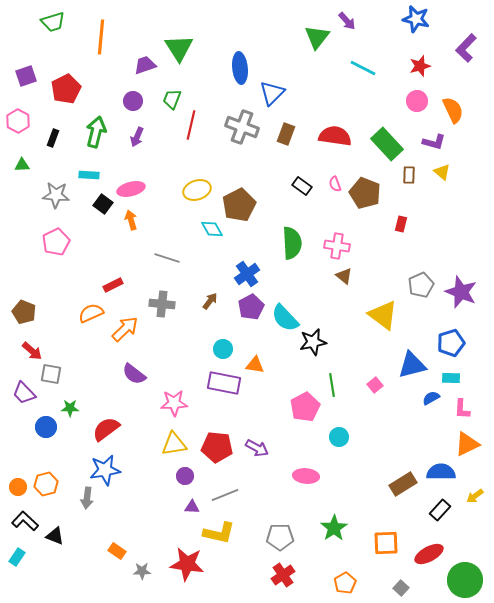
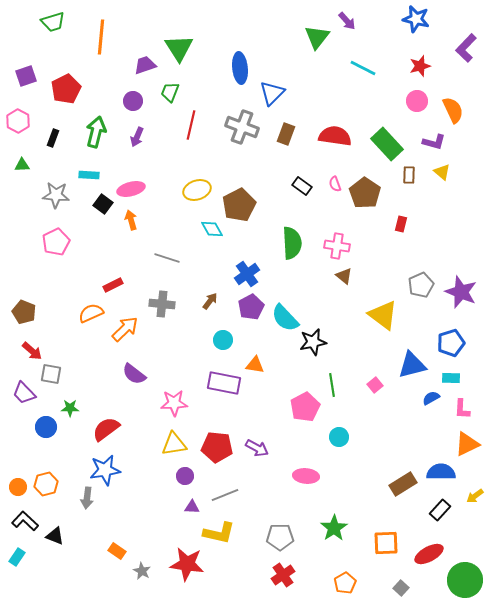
green trapezoid at (172, 99): moved 2 px left, 7 px up
brown pentagon at (365, 193): rotated 12 degrees clockwise
cyan circle at (223, 349): moved 9 px up
gray star at (142, 571): rotated 30 degrees clockwise
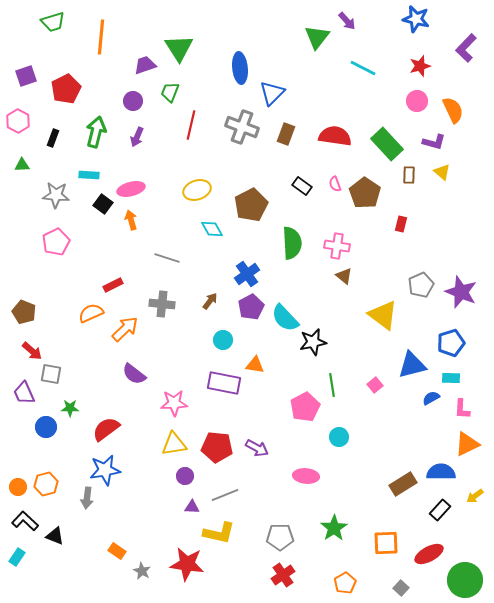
brown pentagon at (239, 205): moved 12 px right
purple trapezoid at (24, 393): rotated 20 degrees clockwise
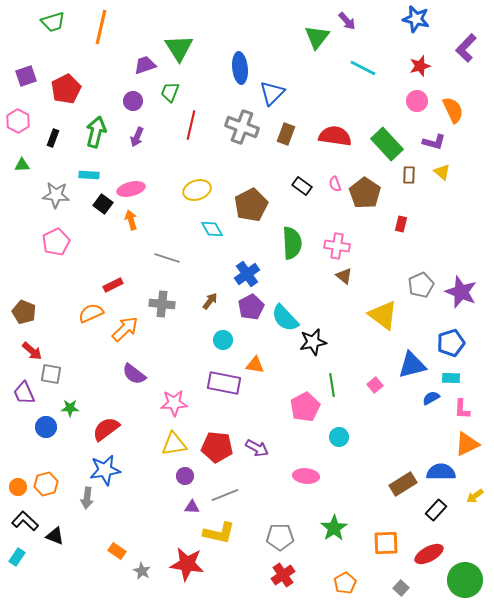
orange line at (101, 37): moved 10 px up; rotated 8 degrees clockwise
black rectangle at (440, 510): moved 4 px left
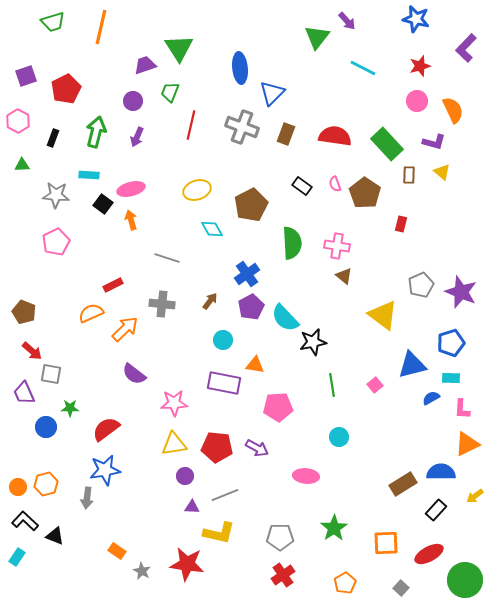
pink pentagon at (305, 407): moved 27 px left; rotated 24 degrees clockwise
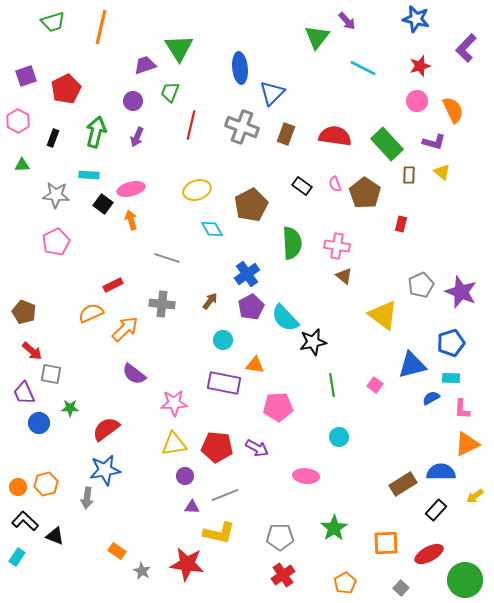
pink square at (375, 385): rotated 14 degrees counterclockwise
blue circle at (46, 427): moved 7 px left, 4 px up
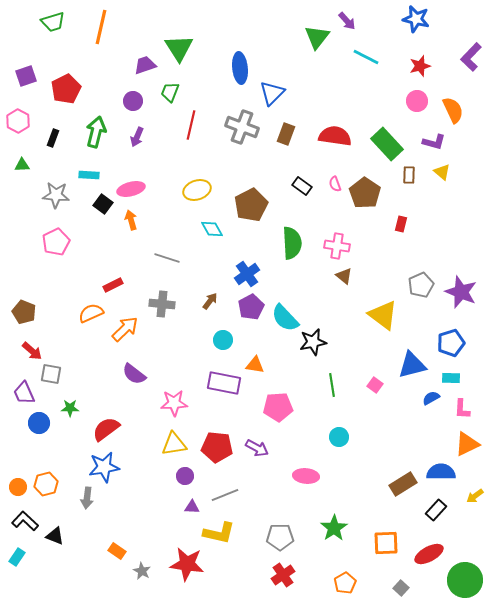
purple L-shape at (466, 48): moved 5 px right, 9 px down
cyan line at (363, 68): moved 3 px right, 11 px up
blue star at (105, 470): moved 1 px left, 3 px up
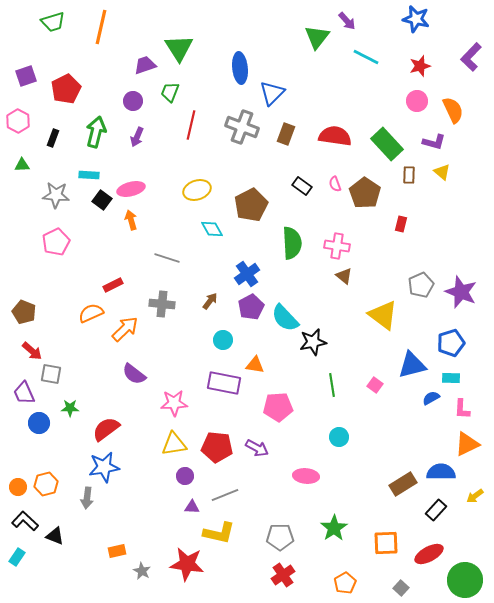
black square at (103, 204): moved 1 px left, 4 px up
orange rectangle at (117, 551): rotated 48 degrees counterclockwise
